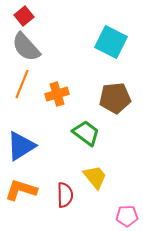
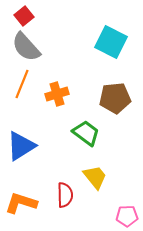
orange L-shape: moved 13 px down
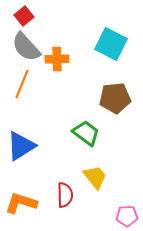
cyan square: moved 2 px down
orange cross: moved 35 px up; rotated 15 degrees clockwise
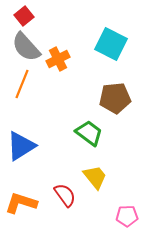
orange cross: moved 1 px right; rotated 25 degrees counterclockwise
green trapezoid: moved 3 px right
red semicircle: rotated 35 degrees counterclockwise
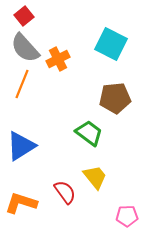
gray semicircle: moved 1 px left, 1 px down
red semicircle: moved 3 px up
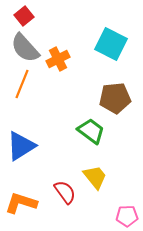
green trapezoid: moved 2 px right, 2 px up
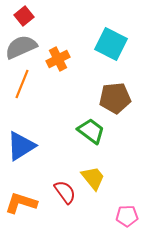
gray semicircle: moved 4 px left, 1 px up; rotated 108 degrees clockwise
yellow trapezoid: moved 2 px left, 1 px down
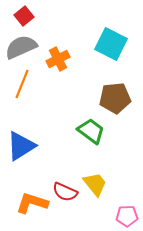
yellow trapezoid: moved 2 px right, 6 px down
red semicircle: rotated 150 degrees clockwise
orange L-shape: moved 11 px right
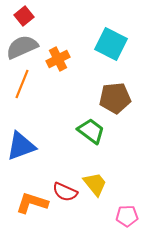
gray semicircle: moved 1 px right
blue triangle: rotated 12 degrees clockwise
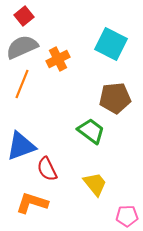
red semicircle: moved 18 px left, 23 px up; rotated 40 degrees clockwise
